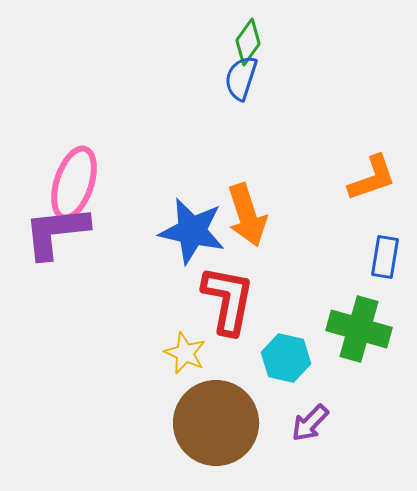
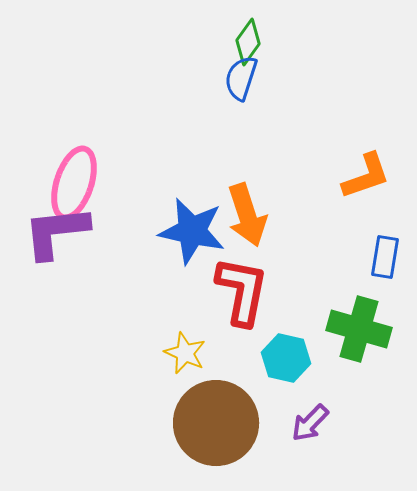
orange L-shape: moved 6 px left, 2 px up
red L-shape: moved 14 px right, 9 px up
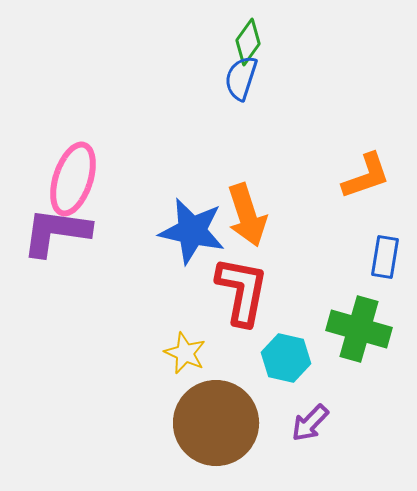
pink ellipse: moved 1 px left, 4 px up
purple L-shape: rotated 14 degrees clockwise
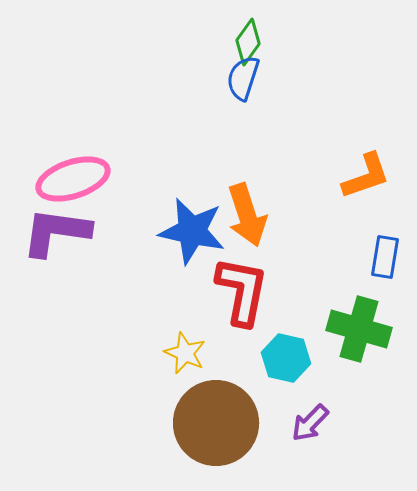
blue semicircle: moved 2 px right
pink ellipse: rotated 54 degrees clockwise
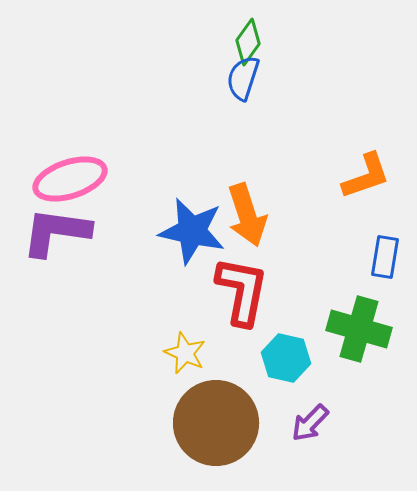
pink ellipse: moved 3 px left
